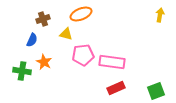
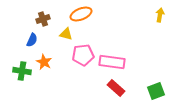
red rectangle: rotated 66 degrees clockwise
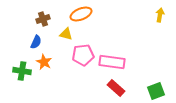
blue semicircle: moved 4 px right, 2 px down
